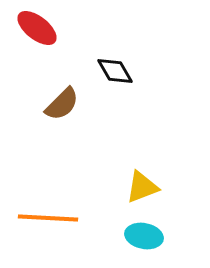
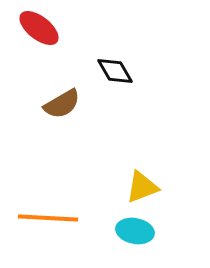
red ellipse: moved 2 px right
brown semicircle: rotated 15 degrees clockwise
cyan ellipse: moved 9 px left, 5 px up
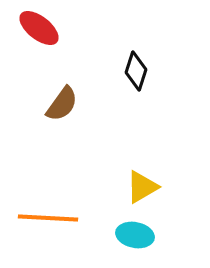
black diamond: moved 21 px right; rotated 48 degrees clockwise
brown semicircle: rotated 24 degrees counterclockwise
yellow triangle: rotated 9 degrees counterclockwise
cyan ellipse: moved 4 px down
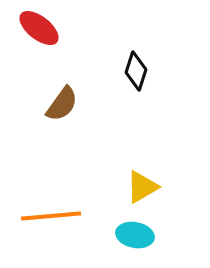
orange line: moved 3 px right, 2 px up; rotated 8 degrees counterclockwise
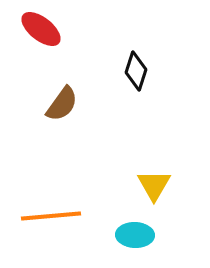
red ellipse: moved 2 px right, 1 px down
yellow triangle: moved 12 px right, 2 px up; rotated 30 degrees counterclockwise
cyan ellipse: rotated 9 degrees counterclockwise
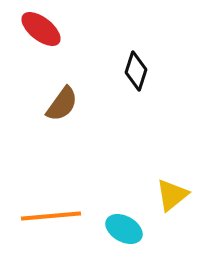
yellow triangle: moved 18 px right, 10 px down; rotated 21 degrees clockwise
cyan ellipse: moved 11 px left, 6 px up; rotated 27 degrees clockwise
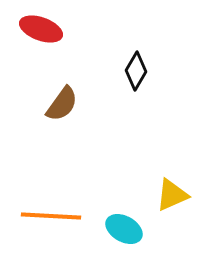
red ellipse: rotated 18 degrees counterclockwise
black diamond: rotated 12 degrees clockwise
yellow triangle: rotated 15 degrees clockwise
orange line: rotated 8 degrees clockwise
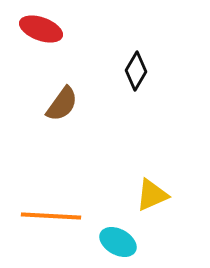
yellow triangle: moved 20 px left
cyan ellipse: moved 6 px left, 13 px down
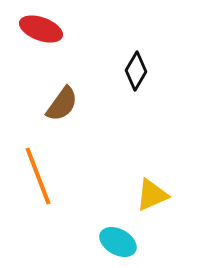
orange line: moved 13 px left, 40 px up; rotated 66 degrees clockwise
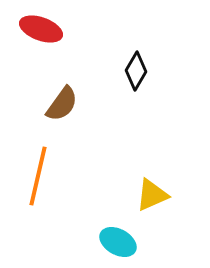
orange line: rotated 34 degrees clockwise
